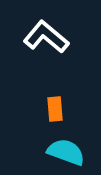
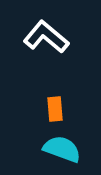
cyan semicircle: moved 4 px left, 3 px up
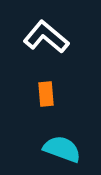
orange rectangle: moved 9 px left, 15 px up
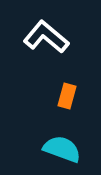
orange rectangle: moved 21 px right, 2 px down; rotated 20 degrees clockwise
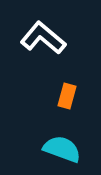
white L-shape: moved 3 px left, 1 px down
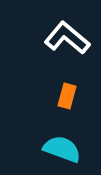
white L-shape: moved 24 px right
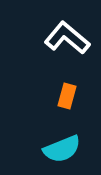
cyan semicircle: rotated 138 degrees clockwise
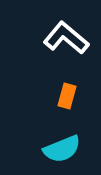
white L-shape: moved 1 px left
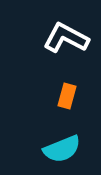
white L-shape: rotated 12 degrees counterclockwise
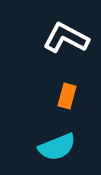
cyan semicircle: moved 5 px left, 2 px up
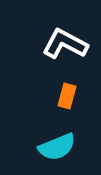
white L-shape: moved 1 px left, 6 px down
